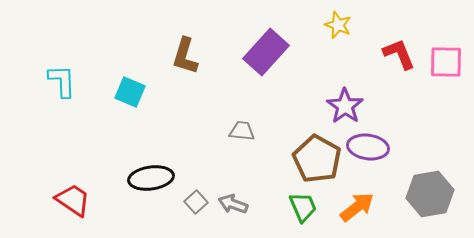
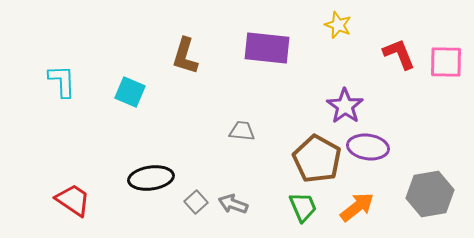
purple rectangle: moved 1 px right, 4 px up; rotated 54 degrees clockwise
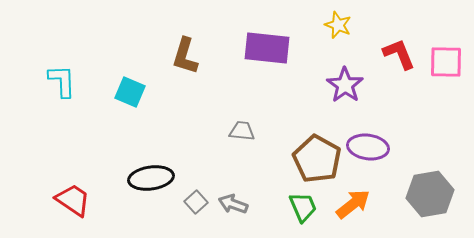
purple star: moved 21 px up
orange arrow: moved 4 px left, 3 px up
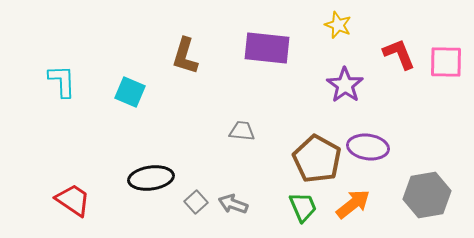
gray hexagon: moved 3 px left, 1 px down
